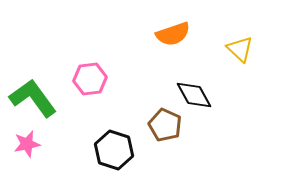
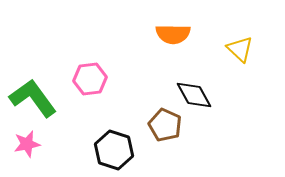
orange semicircle: rotated 20 degrees clockwise
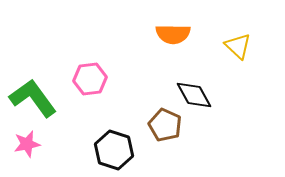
yellow triangle: moved 2 px left, 3 px up
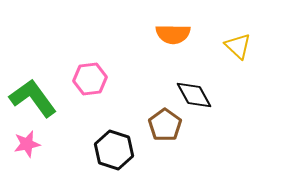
brown pentagon: rotated 12 degrees clockwise
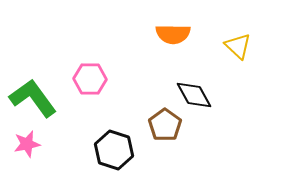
pink hexagon: rotated 8 degrees clockwise
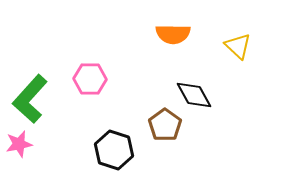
green L-shape: moved 3 px left, 1 px down; rotated 102 degrees counterclockwise
pink star: moved 8 px left
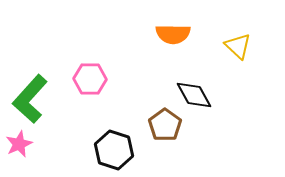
pink star: rotated 12 degrees counterclockwise
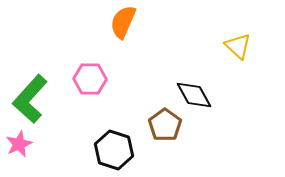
orange semicircle: moved 50 px left, 12 px up; rotated 112 degrees clockwise
